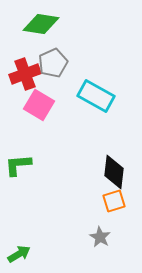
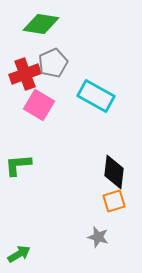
gray star: moved 2 px left; rotated 15 degrees counterclockwise
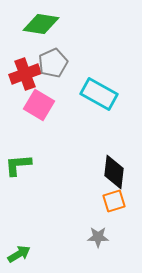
cyan rectangle: moved 3 px right, 2 px up
gray star: rotated 15 degrees counterclockwise
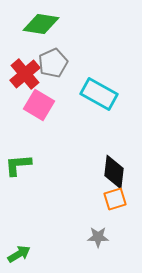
red cross: rotated 20 degrees counterclockwise
orange square: moved 1 px right, 2 px up
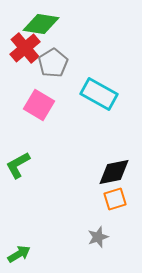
gray pentagon: rotated 8 degrees counterclockwise
red cross: moved 26 px up
green L-shape: rotated 24 degrees counterclockwise
black diamond: rotated 72 degrees clockwise
gray star: rotated 20 degrees counterclockwise
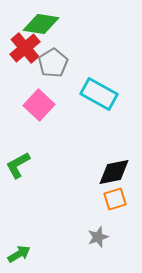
pink square: rotated 12 degrees clockwise
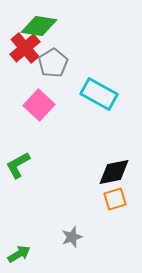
green diamond: moved 2 px left, 2 px down
gray star: moved 26 px left
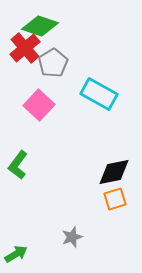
green diamond: moved 1 px right; rotated 9 degrees clockwise
green L-shape: rotated 24 degrees counterclockwise
green arrow: moved 3 px left
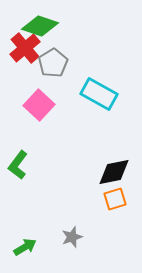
green arrow: moved 9 px right, 7 px up
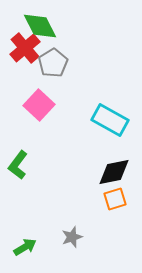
green diamond: rotated 45 degrees clockwise
cyan rectangle: moved 11 px right, 26 px down
